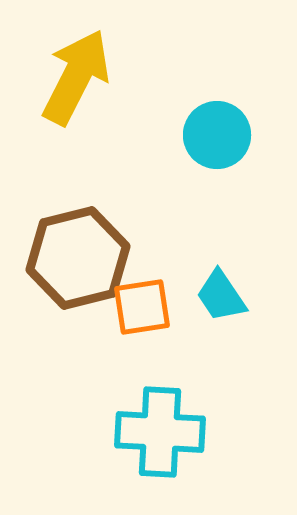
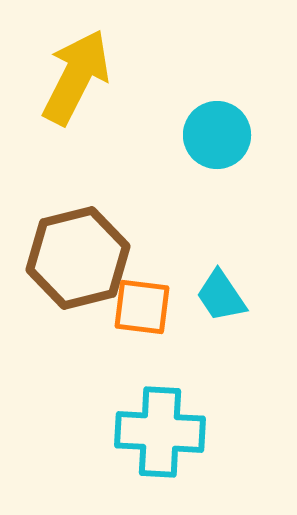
orange square: rotated 16 degrees clockwise
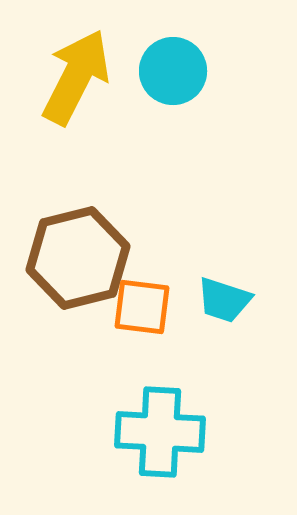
cyan circle: moved 44 px left, 64 px up
cyan trapezoid: moved 3 px right, 4 px down; rotated 38 degrees counterclockwise
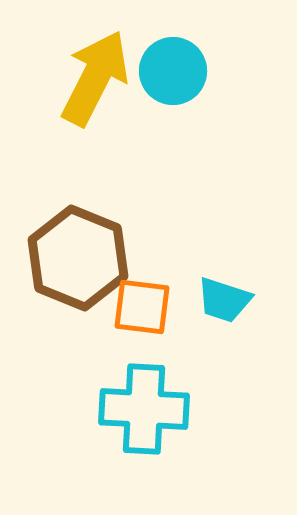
yellow arrow: moved 19 px right, 1 px down
brown hexagon: rotated 24 degrees counterclockwise
cyan cross: moved 16 px left, 23 px up
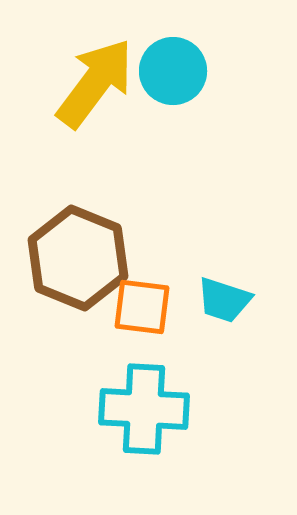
yellow arrow: moved 5 px down; rotated 10 degrees clockwise
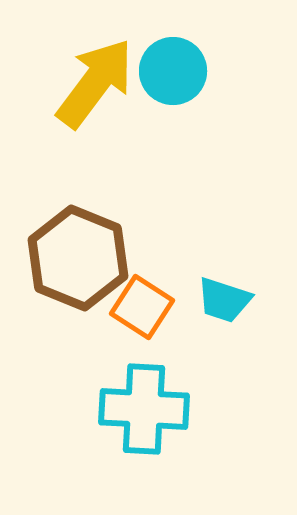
orange square: rotated 26 degrees clockwise
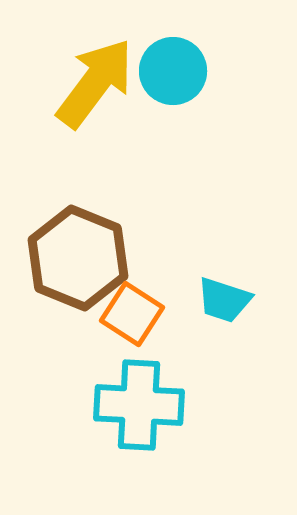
orange square: moved 10 px left, 7 px down
cyan cross: moved 5 px left, 4 px up
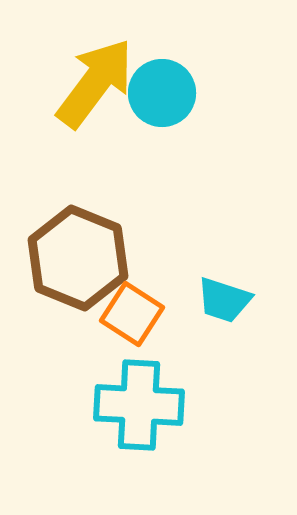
cyan circle: moved 11 px left, 22 px down
